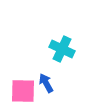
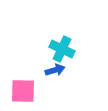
blue arrow: moved 9 px right, 13 px up; rotated 102 degrees clockwise
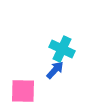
blue arrow: rotated 30 degrees counterclockwise
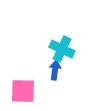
blue arrow: rotated 36 degrees counterclockwise
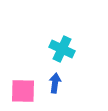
blue arrow: moved 13 px down
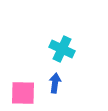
pink square: moved 2 px down
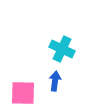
blue arrow: moved 2 px up
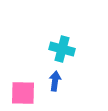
cyan cross: rotated 10 degrees counterclockwise
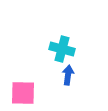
blue arrow: moved 13 px right, 6 px up
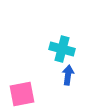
pink square: moved 1 px left, 1 px down; rotated 12 degrees counterclockwise
